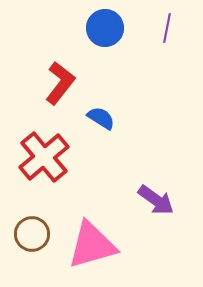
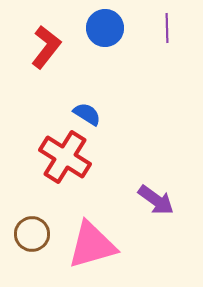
purple line: rotated 12 degrees counterclockwise
red L-shape: moved 14 px left, 36 px up
blue semicircle: moved 14 px left, 4 px up
red cross: moved 21 px right; rotated 18 degrees counterclockwise
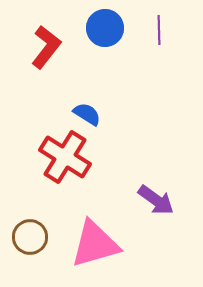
purple line: moved 8 px left, 2 px down
brown circle: moved 2 px left, 3 px down
pink triangle: moved 3 px right, 1 px up
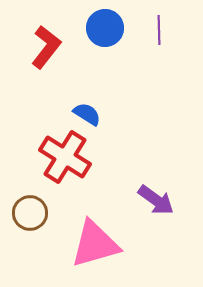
brown circle: moved 24 px up
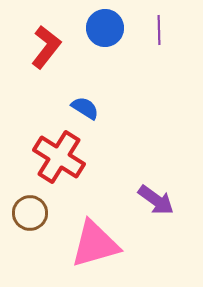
blue semicircle: moved 2 px left, 6 px up
red cross: moved 6 px left
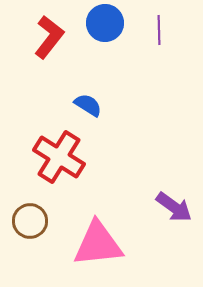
blue circle: moved 5 px up
red L-shape: moved 3 px right, 10 px up
blue semicircle: moved 3 px right, 3 px up
purple arrow: moved 18 px right, 7 px down
brown circle: moved 8 px down
pink triangle: moved 3 px right; rotated 10 degrees clockwise
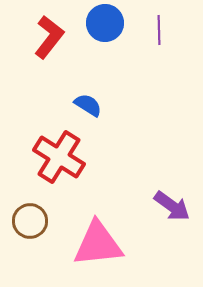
purple arrow: moved 2 px left, 1 px up
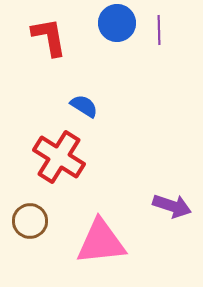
blue circle: moved 12 px right
red L-shape: rotated 48 degrees counterclockwise
blue semicircle: moved 4 px left, 1 px down
purple arrow: rotated 18 degrees counterclockwise
pink triangle: moved 3 px right, 2 px up
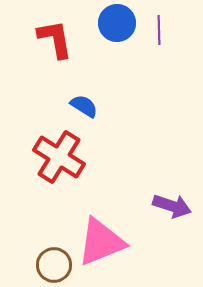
red L-shape: moved 6 px right, 2 px down
brown circle: moved 24 px right, 44 px down
pink triangle: rotated 16 degrees counterclockwise
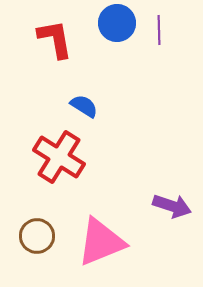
brown circle: moved 17 px left, 29 px up
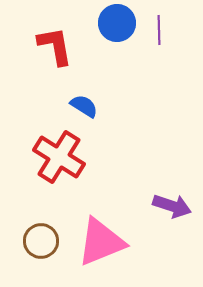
red L-shape: moved 7 px down
brown circle: moved 4 px right, 5 px down
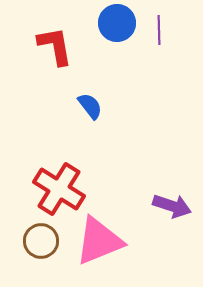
blue semicircle: moved 6 px right; rotated 20 degrees clockwise
red cross: moved 32 px down
pink triangle: moved 2 px left, 1 px up
